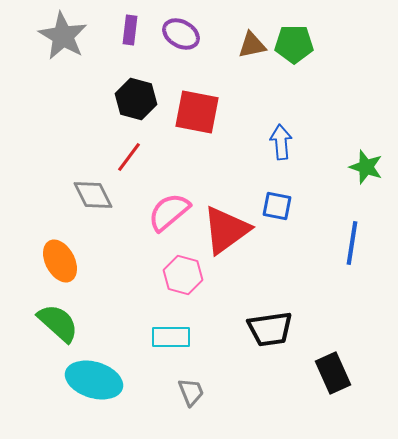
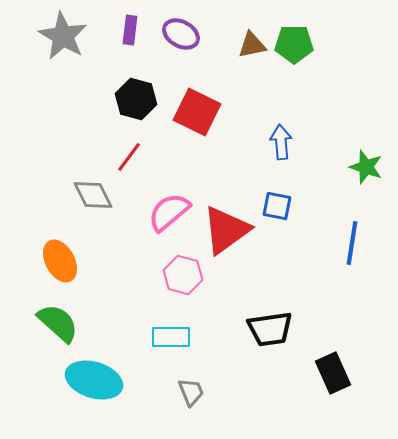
red square: rotated 15 degrees clockwise
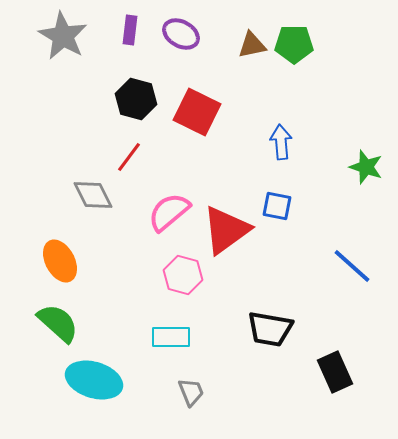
blue line: moved 23 px down; rotated 57 degrees counterclockwise
black trapezoid: rotated 18 degrees clockwise
black rectangle: moved 2 px right, 1 px up
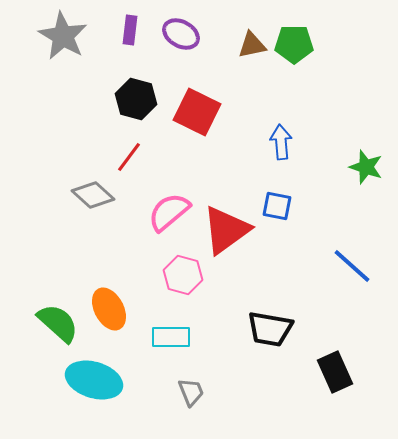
gray diamond: rotated 21 degrees counterclockwise
orange ellipse: moved 49 px right, 48 px down
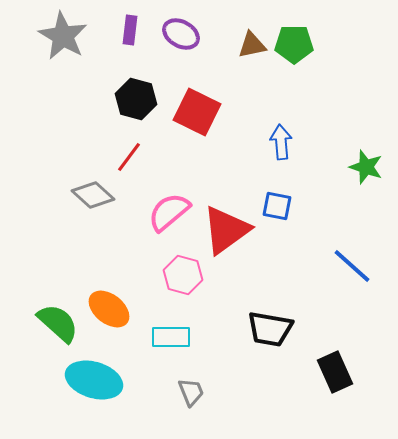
orange ellipse: rotated 24 degrees counterclockwise
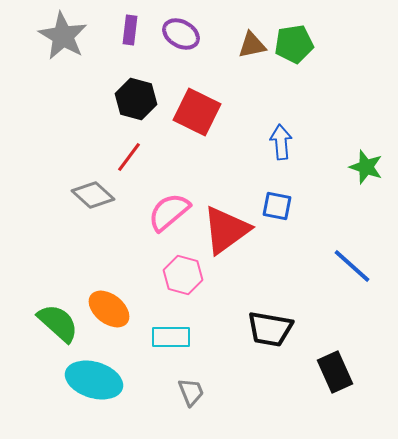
green pentagon: rotated 9 degrees counterclockwise
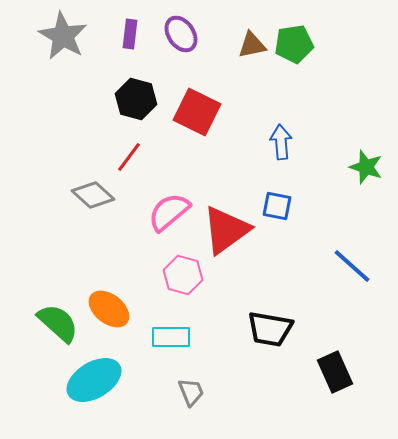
purple rectangle: moved 4 px down
purple ellipse: rotated 27 degrees clockwise
cyan ellipse: rotated 48 degrees counterclockwise
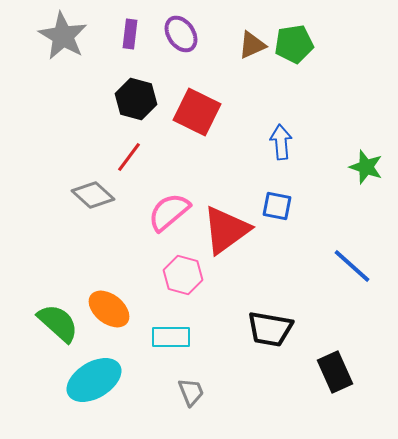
brown triangle: rotated 12 degrees counterclockwise
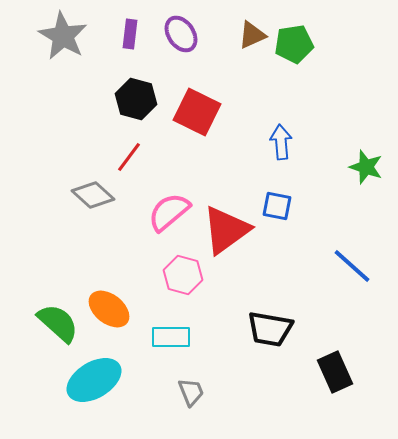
brown triangle: moved 10 px up
